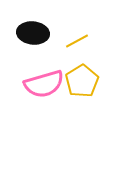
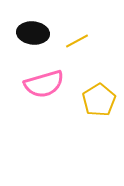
yellow pentagon: moved 17 px right, 19 px down
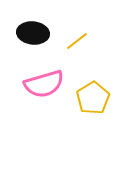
yellow line: rotated 10 degrees counterclockwise
yellow pentagon: moved 6 px left, 2 px up
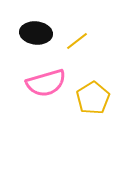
black ellipse: moved 3 px right
pink semicircle: moved 2 px right, 1 px up
